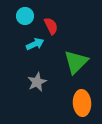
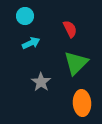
red semicircle: moved 19 px right, 3 px down
cyan arrow: moved 4 px left, 1 px up
green triangle: moved 1 px down
gray star: moved 4 px right; rotated 12 degrees counterclockwise
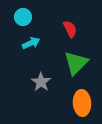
cyan circle: moved 2 px left, 1 px down
